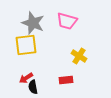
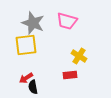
red rectangle: moved 4 px right, 5 px up
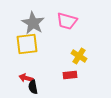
gray star: rotated 10 degrees clockwise
yellow square: moved 1 px right, 1 px up
red arrow: rotated 48 degrees clockwise
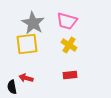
yellow cross: moved 10 px left, 11 px up
black semicircle: moved 21 px left
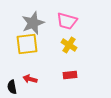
gray star: rotated 20 degrees clockwise
red arrow: moved 4 px right, 1 px down
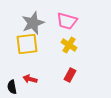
red rectangle: rotated 56 degrees counterclockwise
